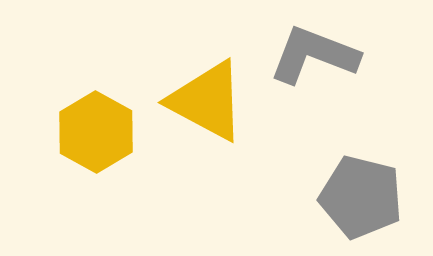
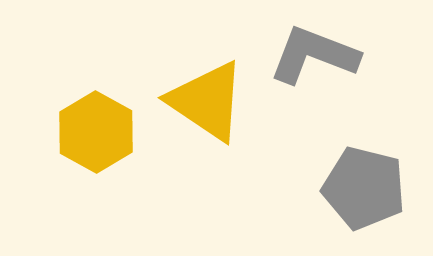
yellow triangle: rotated 6 degrees clockwise
gray pentagon: moved 3 px right, 9 px up
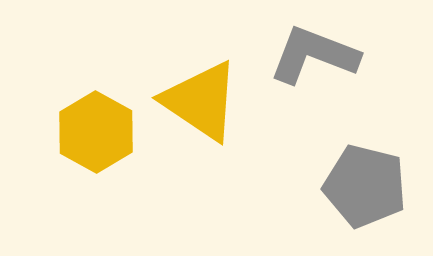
yellow triangle: moved 6 px left
gray pentagon: moved 1 px right, 2 px up
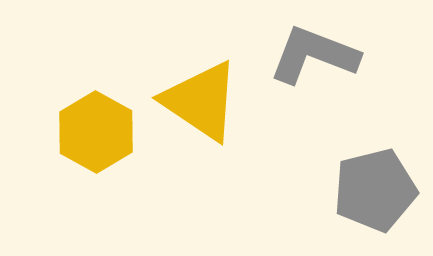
gray pentagon: moved 10 px right, 4 px down; rotated 28 degrees counterclockwise
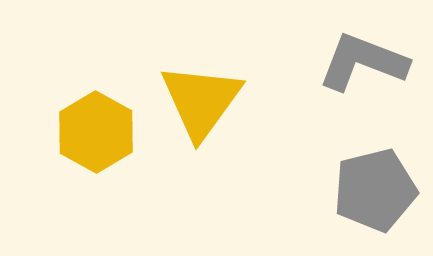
gray L-shape: moved 49 px right, 7 px down
yellow triangle: rotated 32 degrees clockwise
